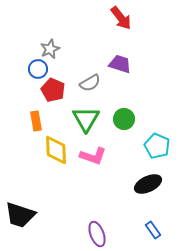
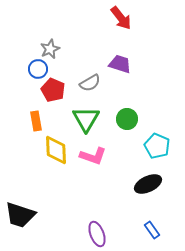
green circle: moved 3 px right
blue rectangle: moved 1 px left
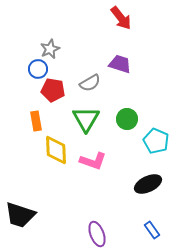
red pentagon: rotated 15 degrees counterclockwise
cyan pentagon: moved 1 px left, 5 px up
pink L-shape: moved 5 px down
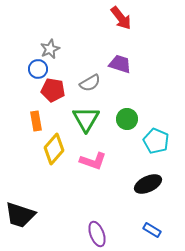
yellow diamond: moved 2 px left, 1 px up; rotated 44 degrees clockwise
blue rectangle: rotated 24 degrees counterclockwise
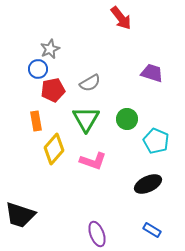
purple trapezoid: moved 32 px right, 9 px down
red pentagon: rotated 20 degrees counterclockwise
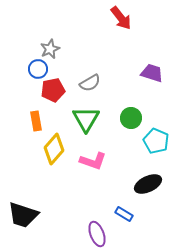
green circle: moved 4 px right, 1 px up
black trapezoid: moved 3 px right
blue rectangle: moved 28 px left, 16 px up
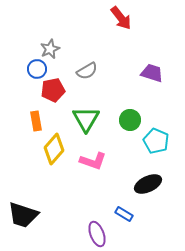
blue circle: moved 1 px left
gray semicircle: moved 3 px left, 12 px up
green circle: moved 1 px left, 2 px down
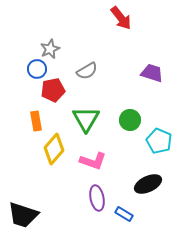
cyan pentagon: moved 3 px right
purple ellipse: moved 36 px up; rotated 10 degrees clockwise
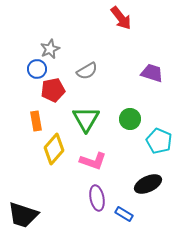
green circle: moved 1 px up
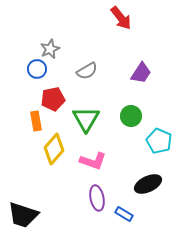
purple trapezoid: moved 11 px left; rotated 105 degrees clockwise
red pentagon: moved 9 px down
green circle: moved 1 px right, 3 px up
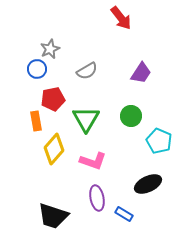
black trapezoid: moved 30 px right, 1 px down
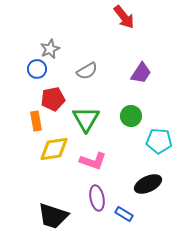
red arrow: moved 3 px right, 1 px up
cyan pentagon: rotated 20 degrees counterclockwise
yellow diamond: rotated 40 degrees clockwise
